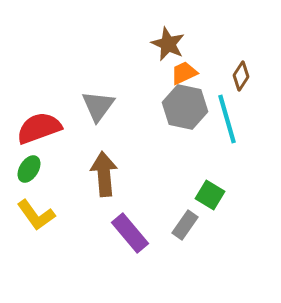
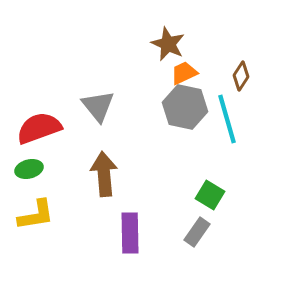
gray triangle: rotated 15 degrees counterclockwise
green ellipse: rotated 44 degrees clockwise
yellow L-shape: rotated 63 degrees counterclockwise
gray rectangle: moved 12 px right, 7 px down
purple rectangle: rotated 39 degrees clockwise
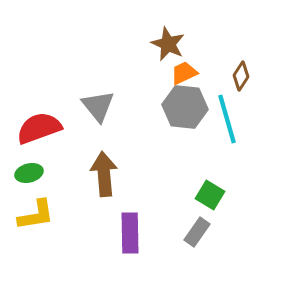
gray hexagon: rotated 6 degrees counterclockwise
green ellipse: moved 4 px down
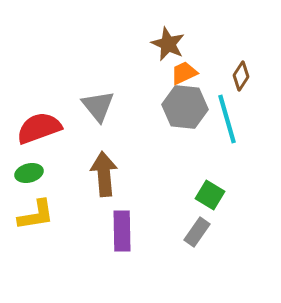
purple rectangle: moved 8 px left, 2 px up
